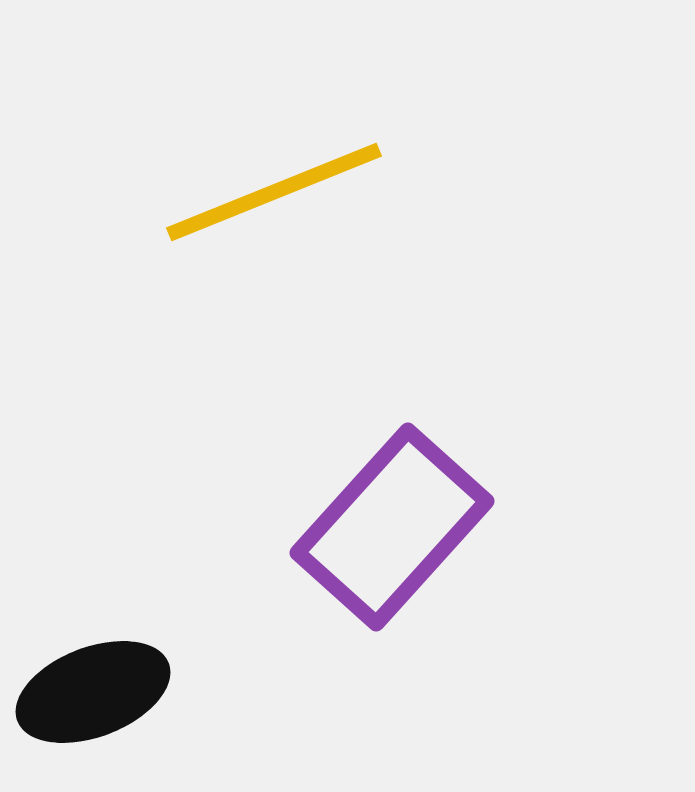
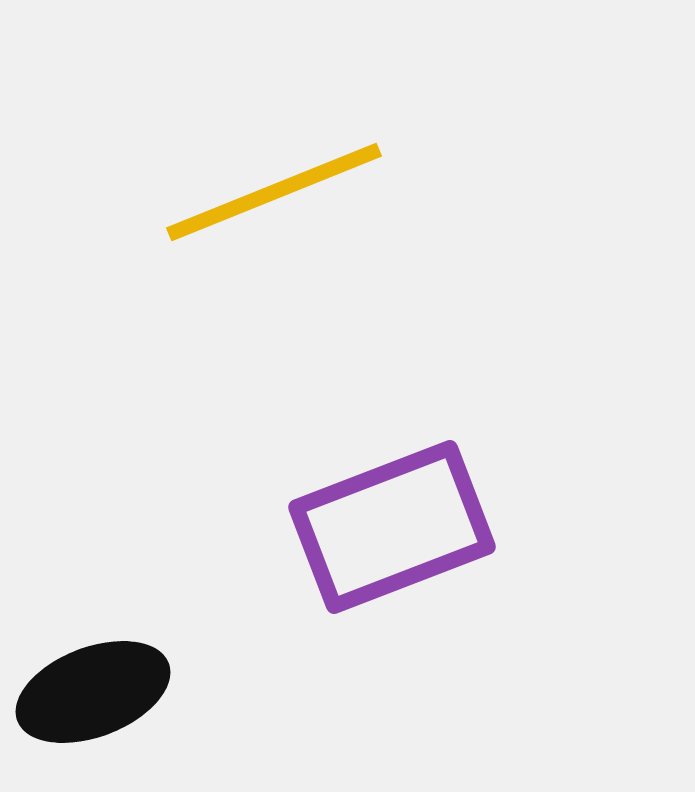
purple rectangle: rotated 27 degrees clockwise
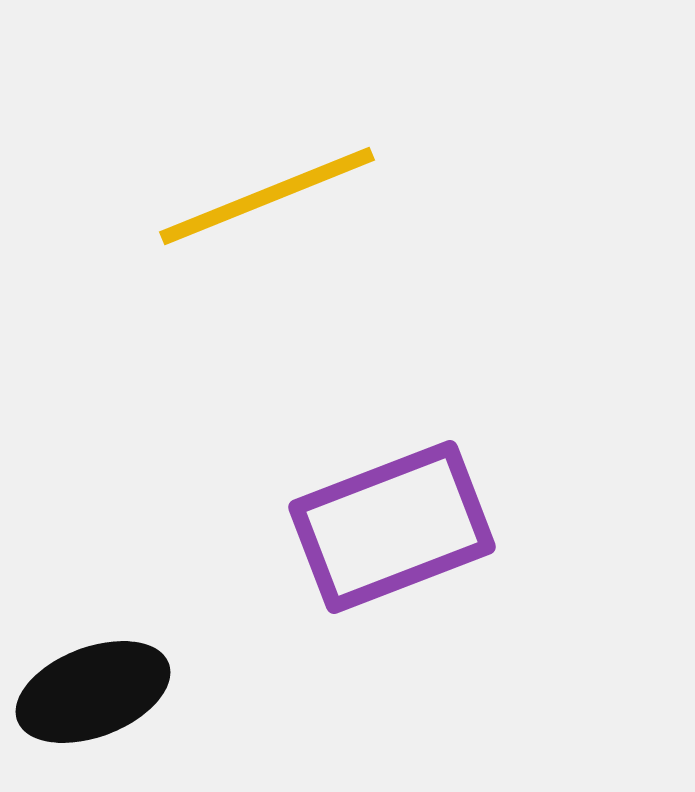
yellow line: moved 7 px left, 4 px down
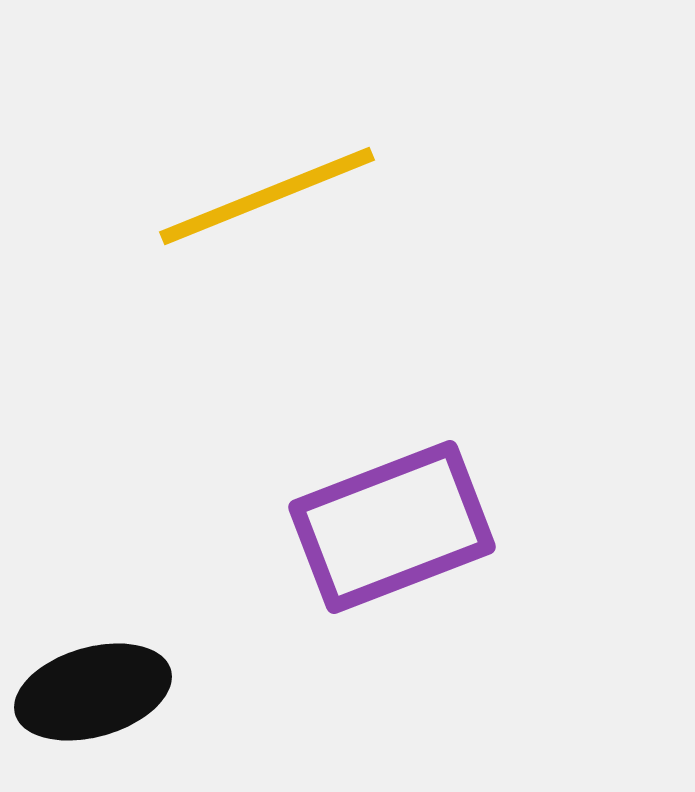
black ellipse: rotated 5 degrees clockwise
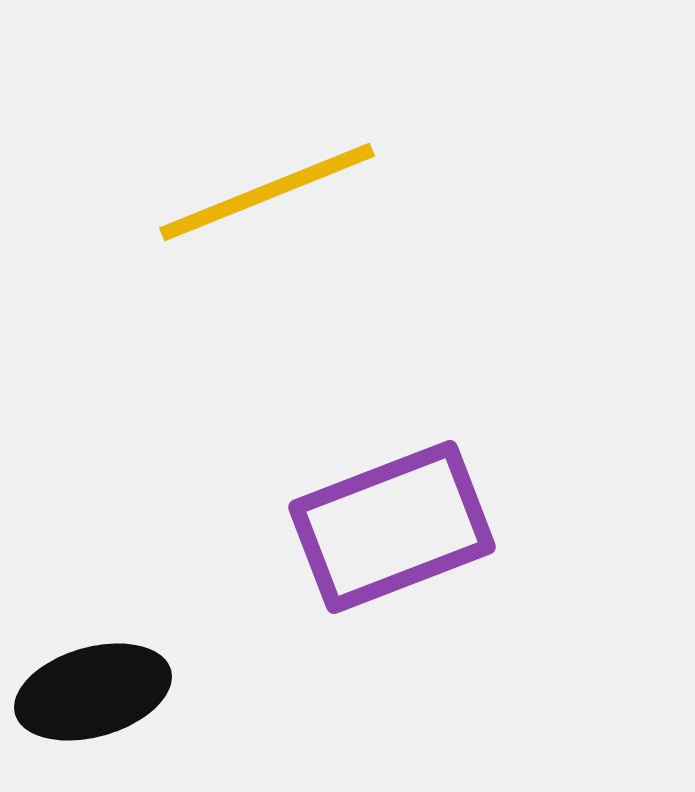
yellow line: moved 4 px up
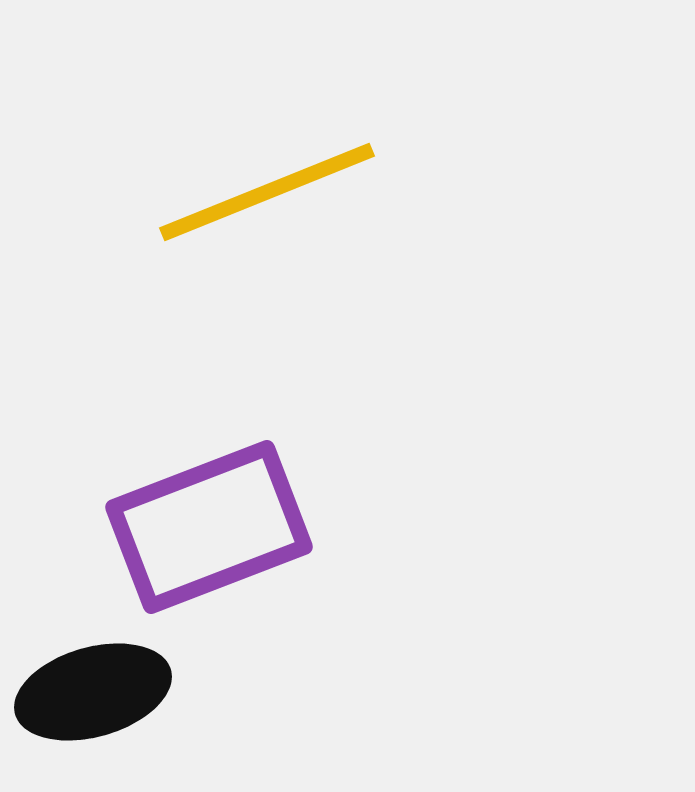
purple rectangle: moved 183 px left
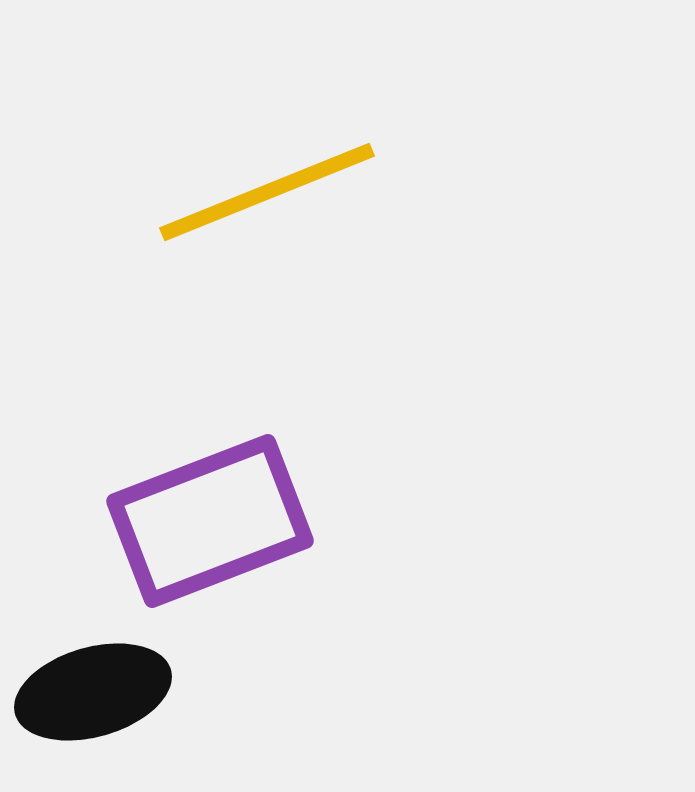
purple rectangle: moved 1 px right, 6 px up
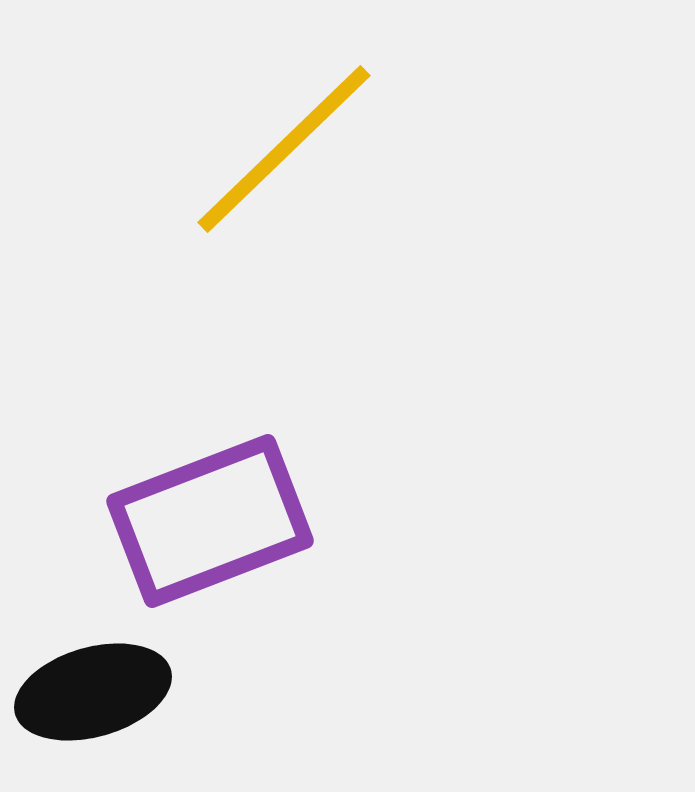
yellow line: moved 17 px right, 43 px up; rotated 22 degrees counterclockwise
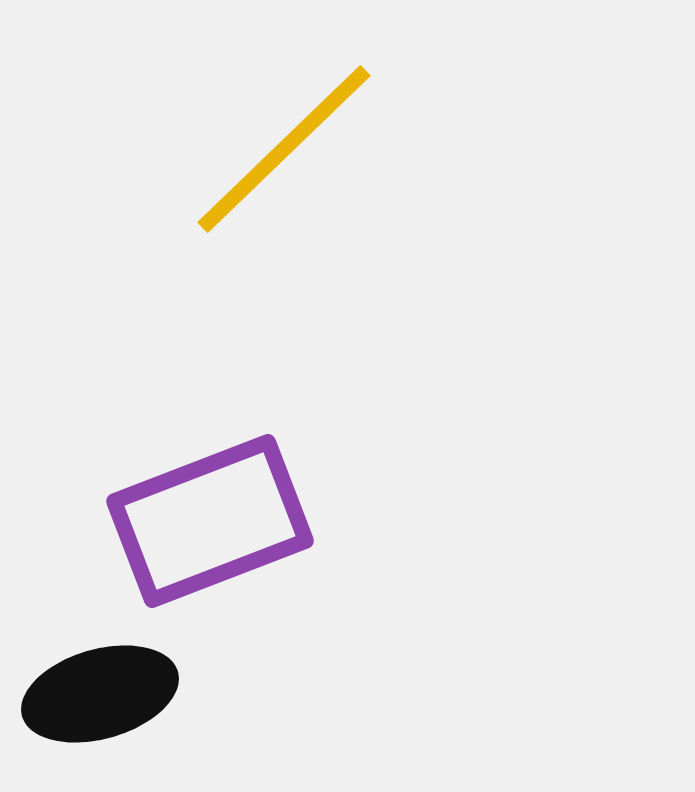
black ellipse: moved 7 px right, 2 px down
